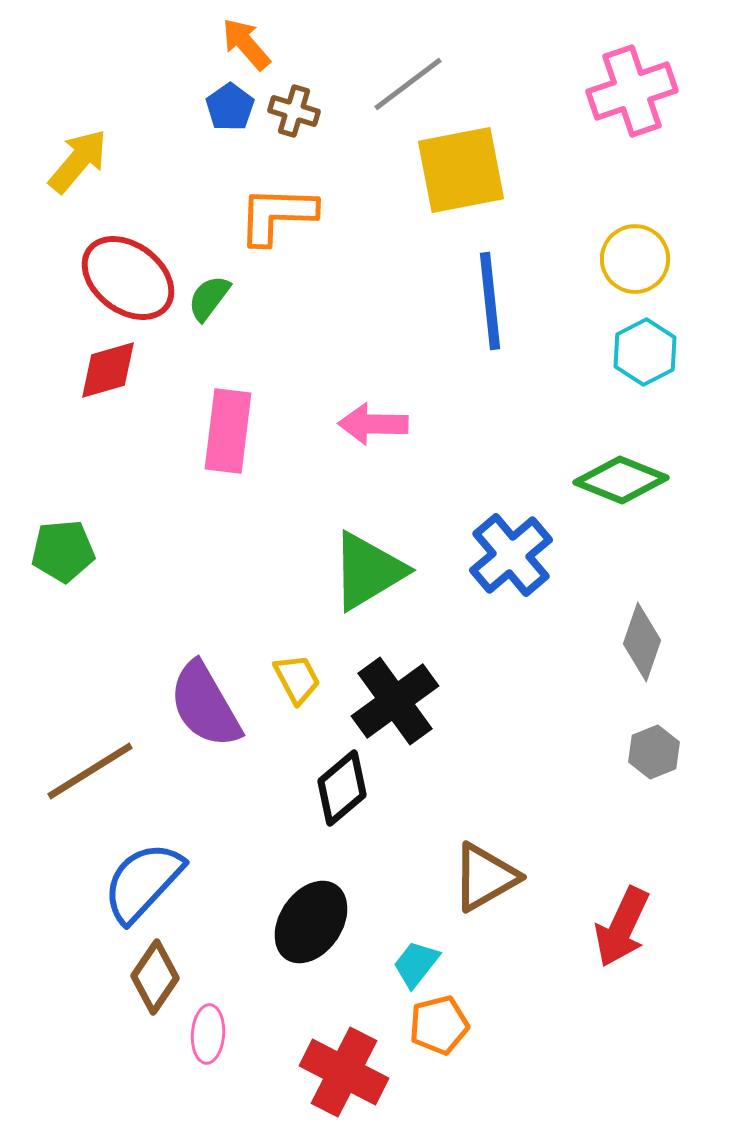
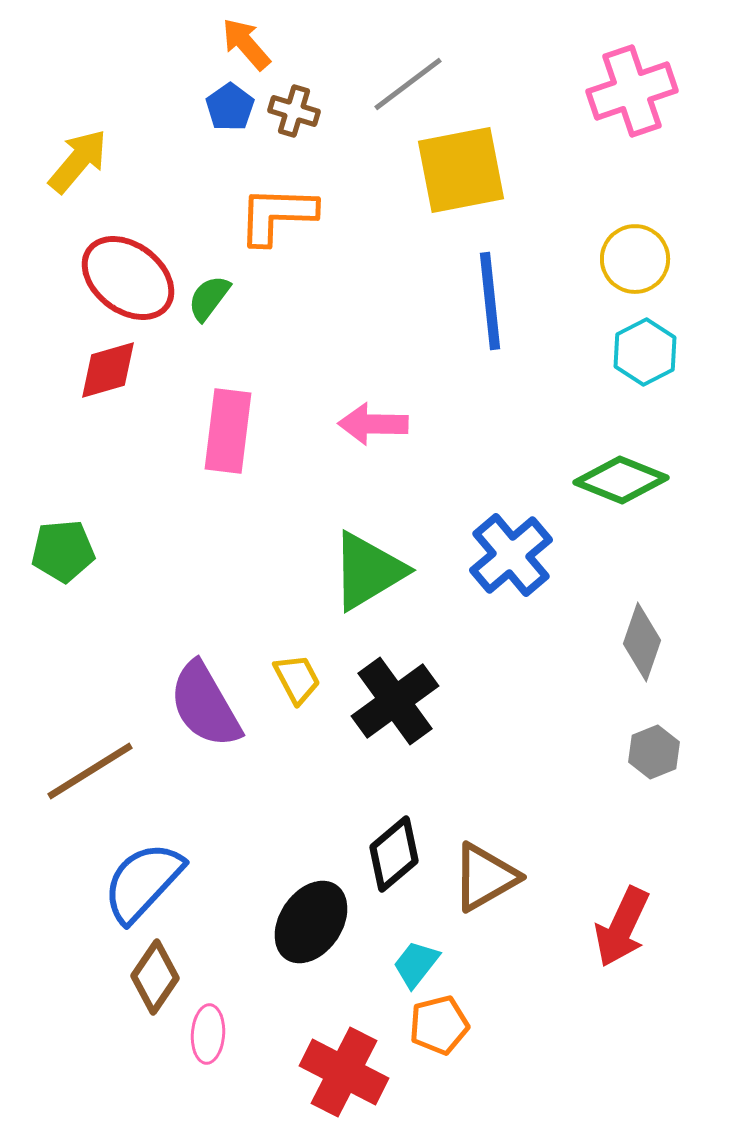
black diamond: moved 52 px right, 66 px down
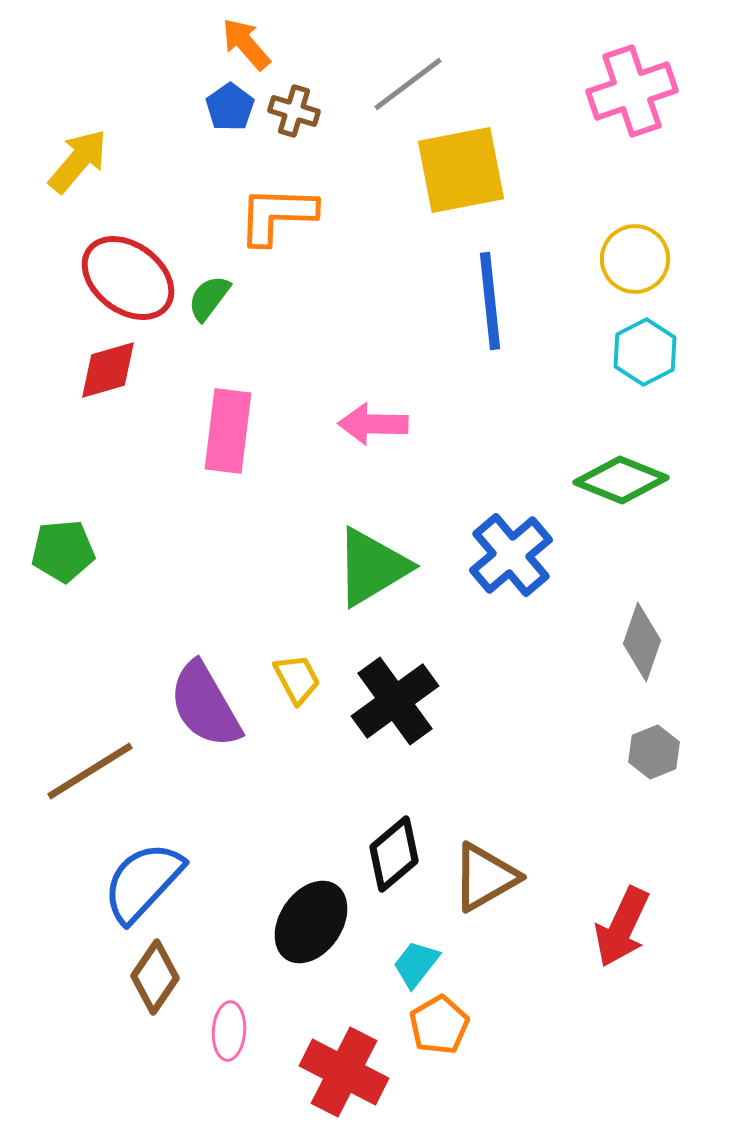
green triangle: moved 4 px right, 4 px up
orange pentagon: rotated 16 degrees counterclockwise
pink ellipse: moved 21 px right, 3 px up
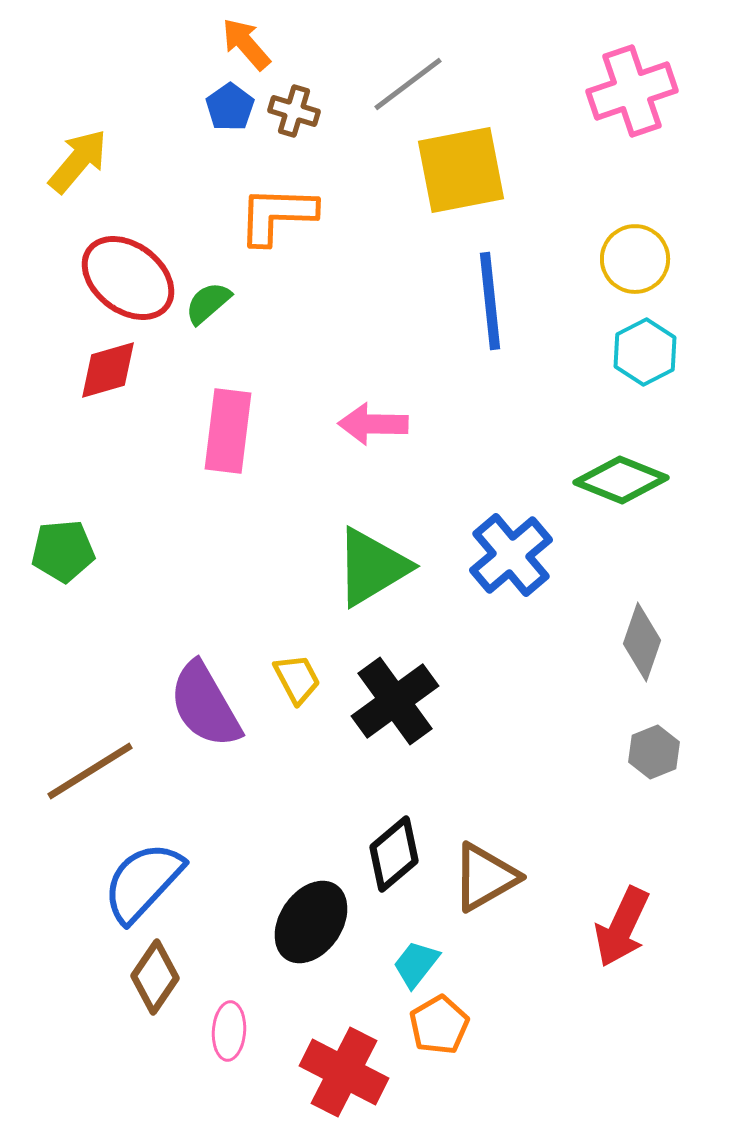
green semicircle: moved 1 px left, 5 px down; rotated 12 degrees clockwise
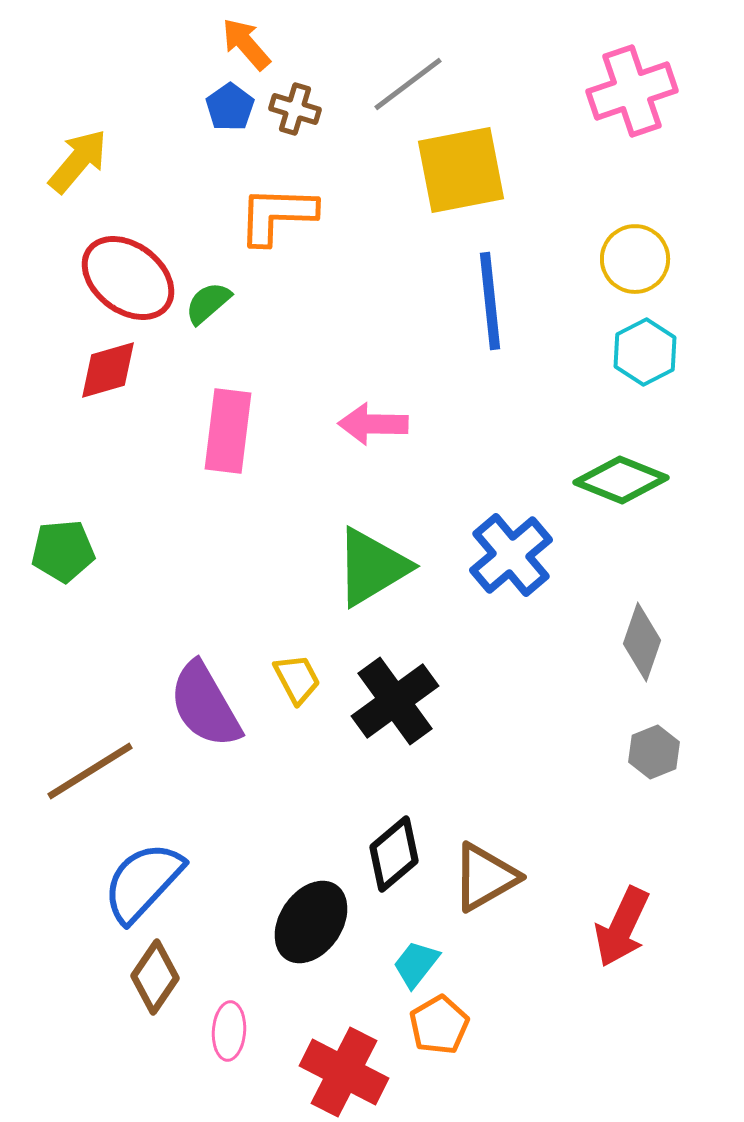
brown cross: moved 1 px right, 2 px up
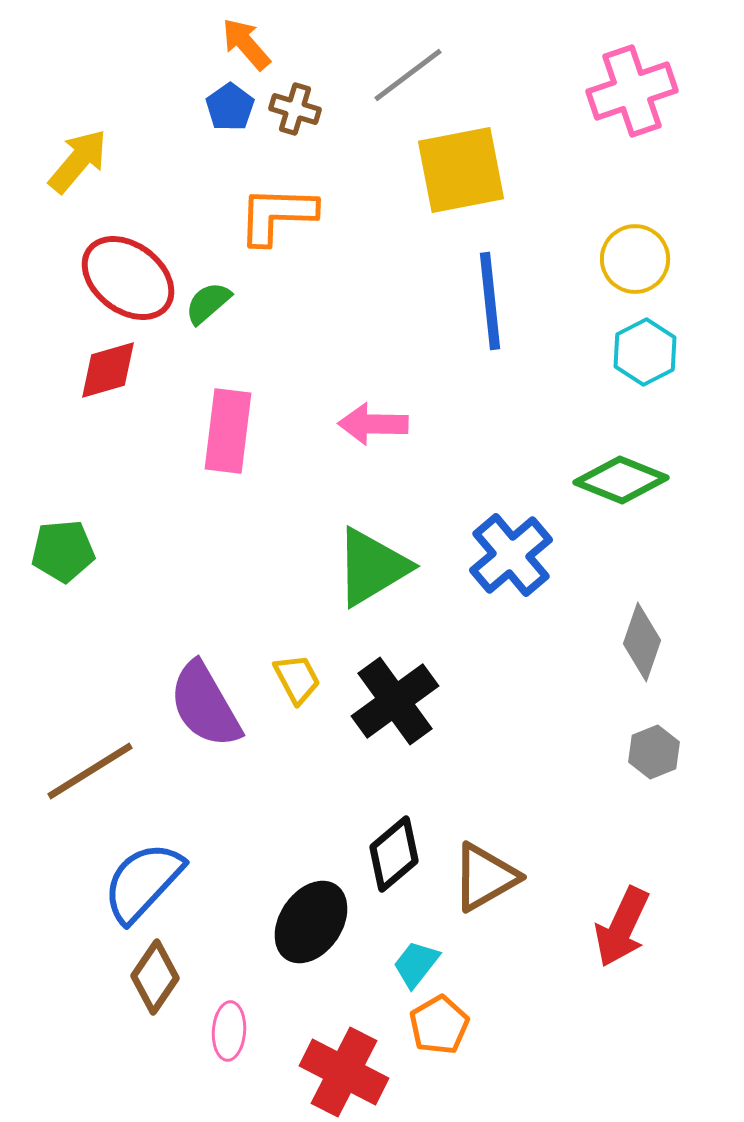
gray line: moved 9 px up
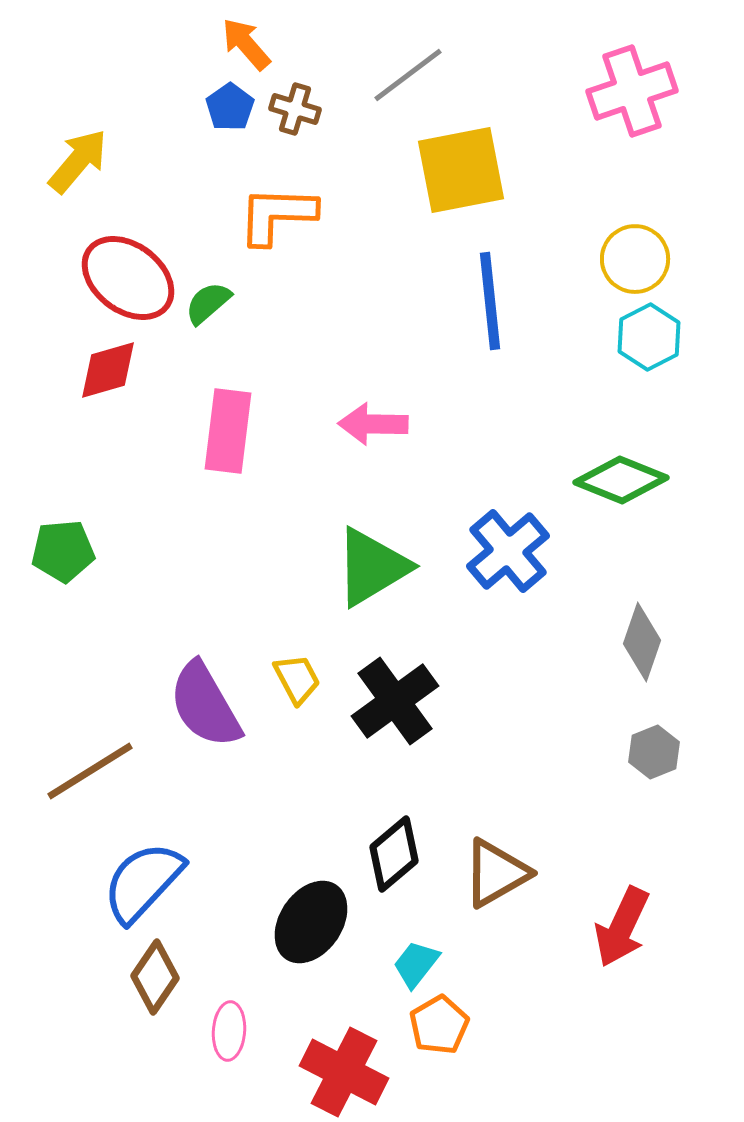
cyan hexagon: moved 4 px right, 15 px up
blue cross: moved 3 px left, 4 px up
brown triangle: moved 11 px right, 4 px up
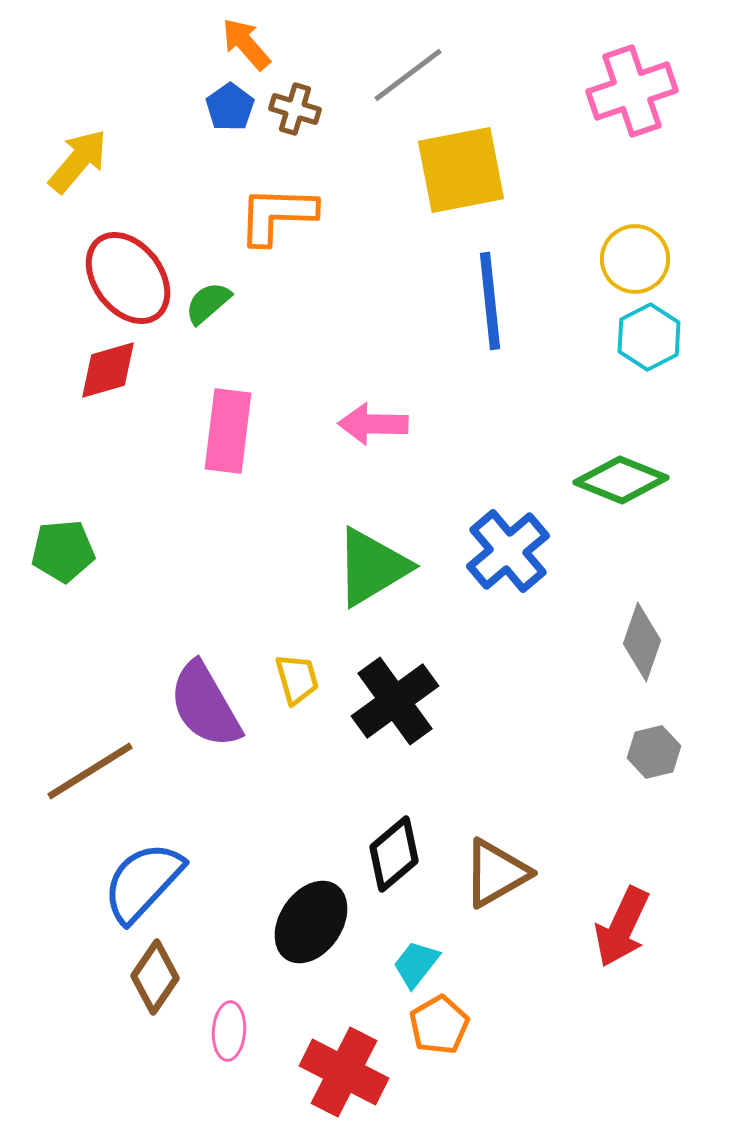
red ellipse: rotated 16 degrees clockwise
yellow trapezoid: rotated 12 degrees clockwise
gray hexagon: rotated 9 degrees clockwise
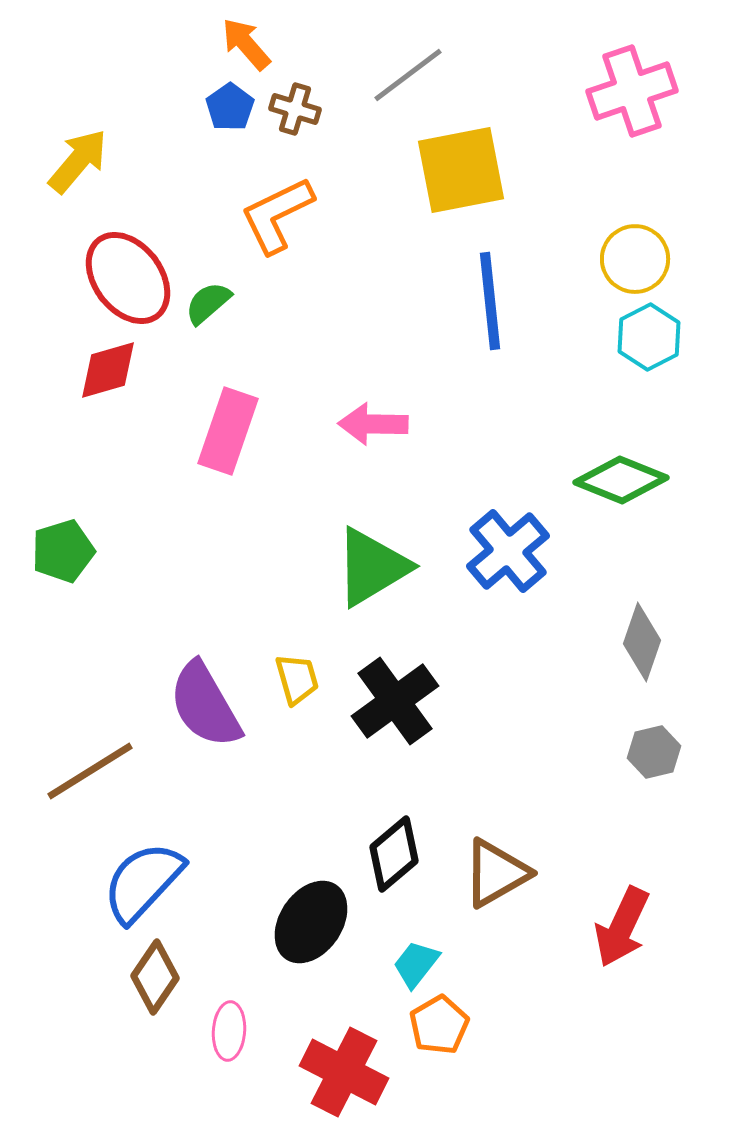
orange L-shape: rotated 28 degrees counterclockwise
pink rectangle: rotated 12 degrees clockwise
green pentagon: rotated 12 degrees counterclockwise
